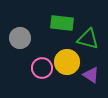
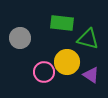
pink circle: moved 2 px right, 4 px down
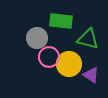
green rectangle: moved 1 px left, 2 px up
gray circle: moved 17 px right
yellow circle: moved 2 px right, 2 px down
pink circle: moved 5 px right, 15 px up
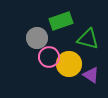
green rectangle: rotated 25 degrees counterclockwise
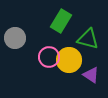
green rectangle: rotated 40 degrees counterclockwise
gray circle: moved 22 px left
yellow circle: moved 4 px up
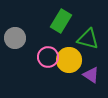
pink circle: moved 1 px left
